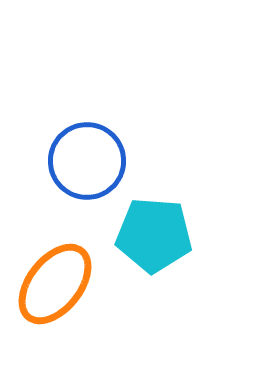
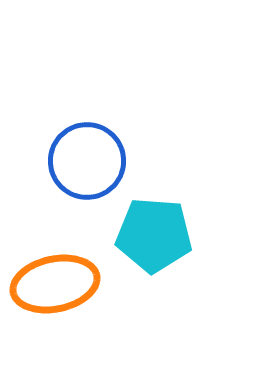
orange ellipse: rotated 40 degrees clockwise
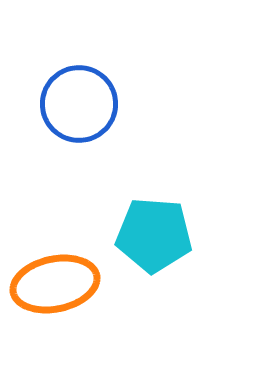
blue circle: moved 8 px left, 57 px up
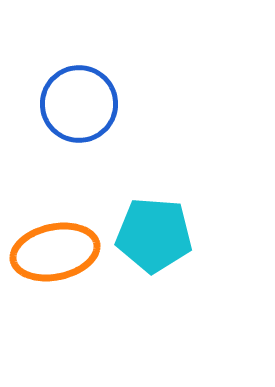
orange ellipse: moved 32 px up
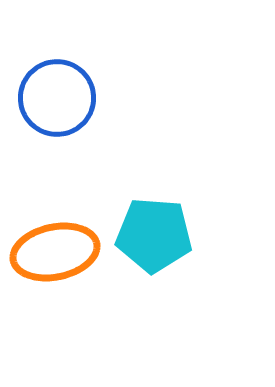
blue circle: moved 22 px left, 6 px up
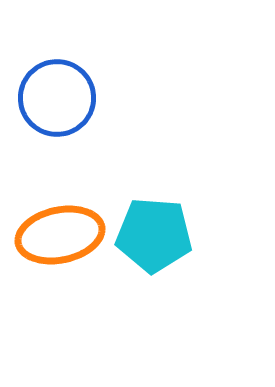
orange ellipse: moved 5 px right, 17 px up
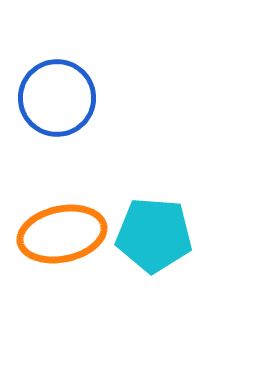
orange ellipse: moved 2 px right, 1 px up
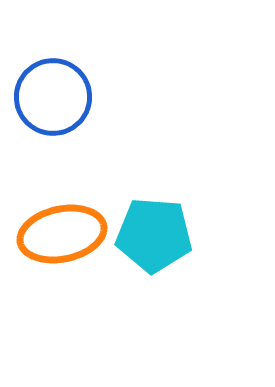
blue circle: moved 4 px left, 1 px up
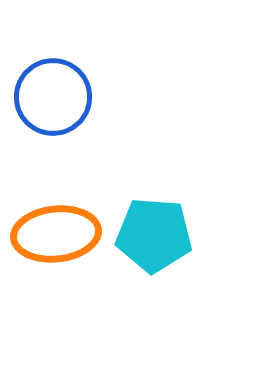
orange ellipse: moved 6 px left; rotated 6 degrees clockwise
